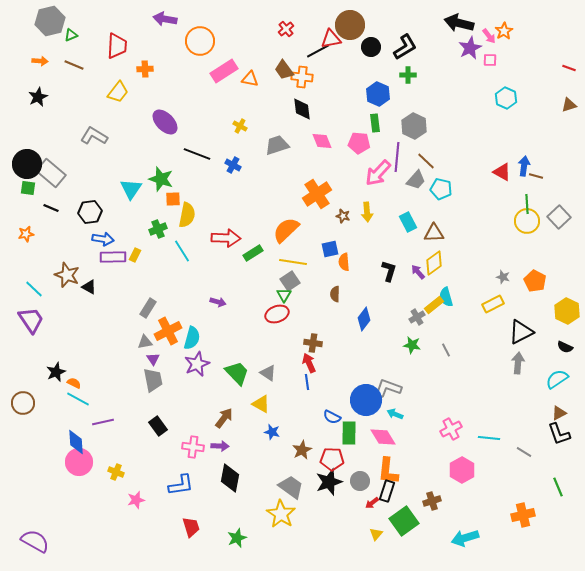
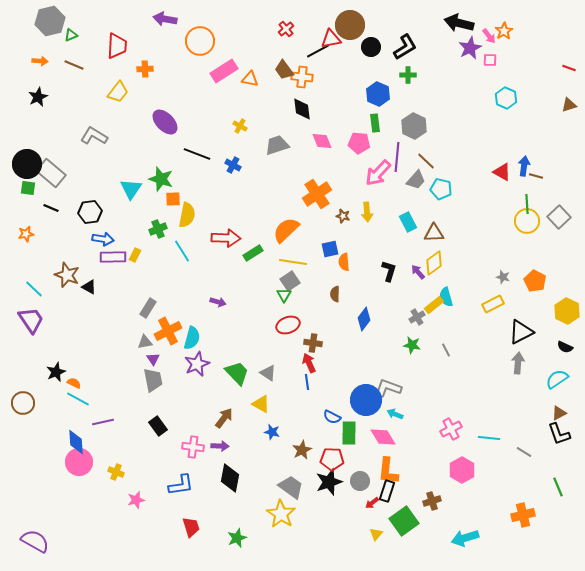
red ellipse at (277, 314): moved 11 px right, 11 px down
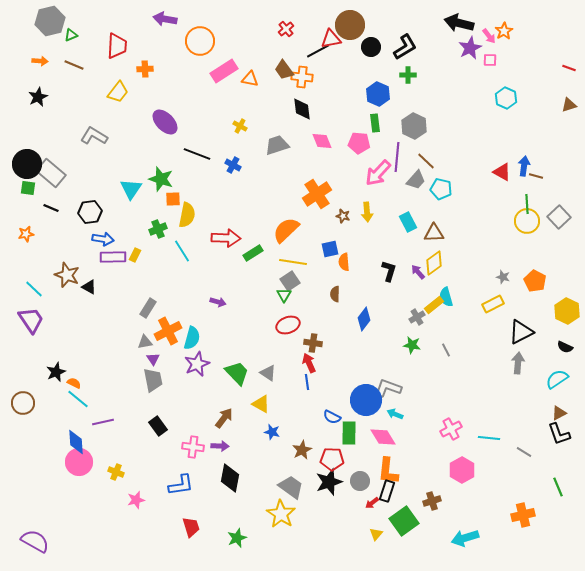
cyan line at (78, 399): rotated 10 degrees clockwise
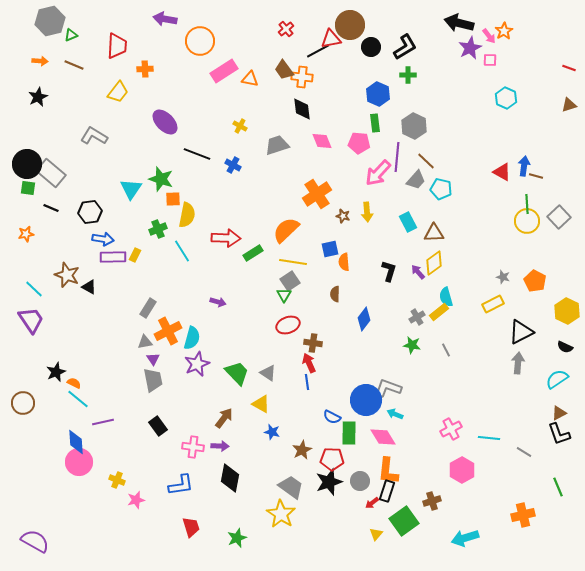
yellow rectangle at (434, 305): moved 5 px right, 7 px down
yellow cross at (116, 472): moved 1 px right, 8 px down
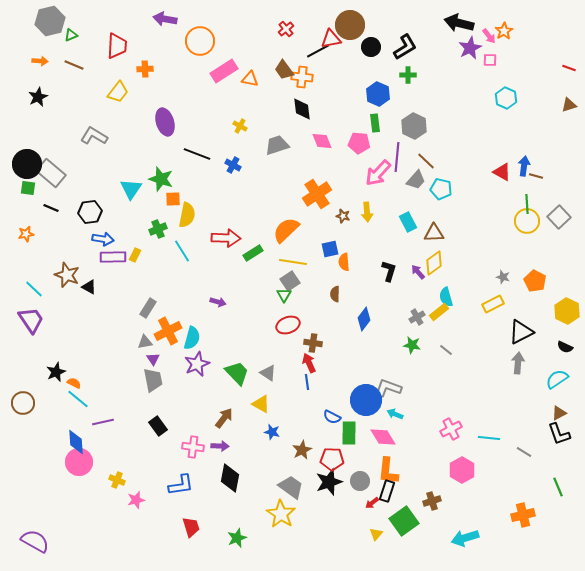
purple ellipse at (165, 122): rotated 28 degrees clockwise
gray line at (446, 350): rotated 24 degrees counterclockwise
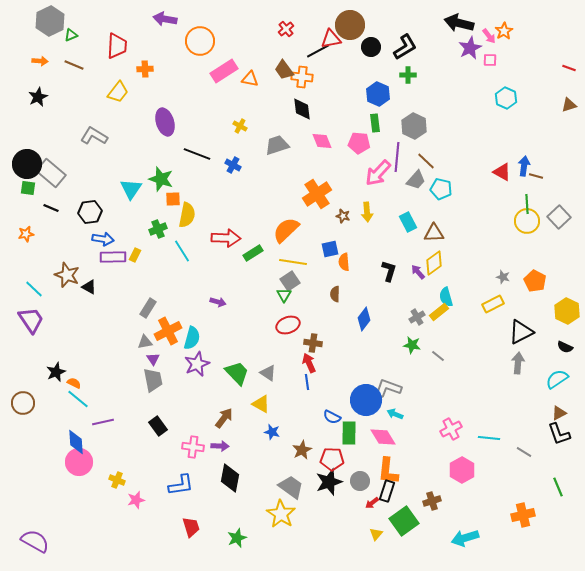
gray hexagon at (50, 21): rotated 12 degrees counterclockwise
gray line at (446, 350): moved 8 px left, 6 px down
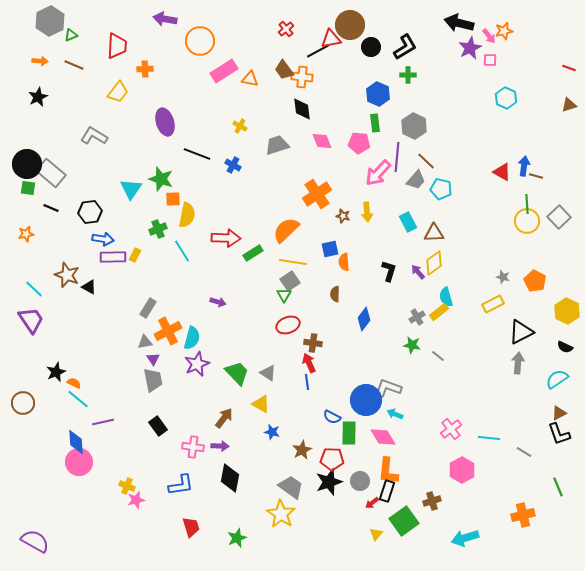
orange star at (504, 31): rotated 18 degrees clockwise
pink cross at (451, 429): rotated 10 degrees counterclockwise
yellow cross at (117, 480): moved 10 px right, 6 px down
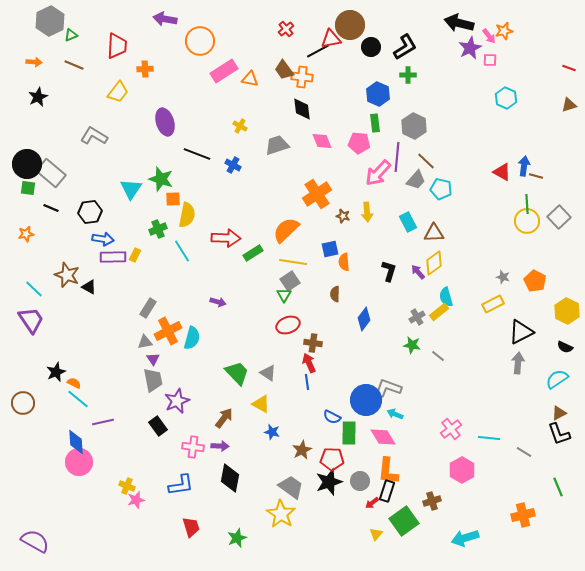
orange arrow at (40, 61): moved 6 px left, 1 px down
purple star at (197, 364): moved 20 px left, 37 px down
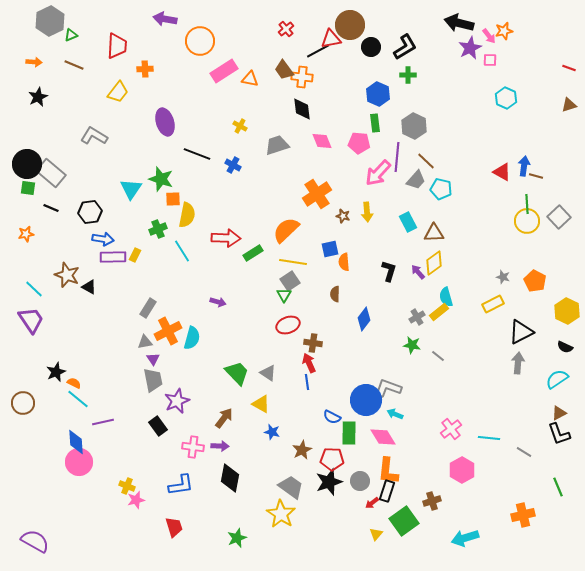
red trapezoid at (191, 527): moved 17 px left
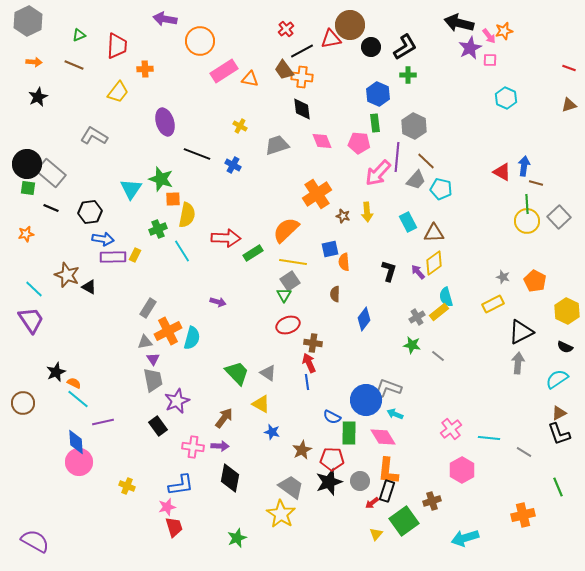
gray hexagon at (50, 21): moved 22 px left
green triangle at (71, 35): moved 8 px right
black line at (318, 51): moved 16 px left
brown line at (536, 176): moved 7 px down
pink star at (136, 500): moved 31 px right, 7 px down
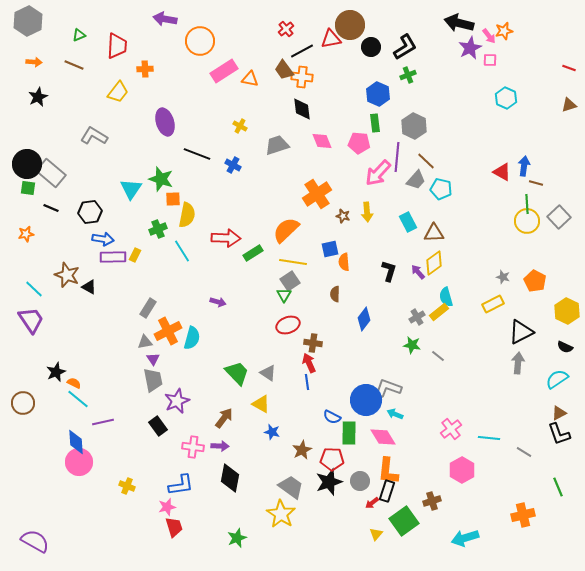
green cross at (408, 75): rotated 21 degrees counterclockwise
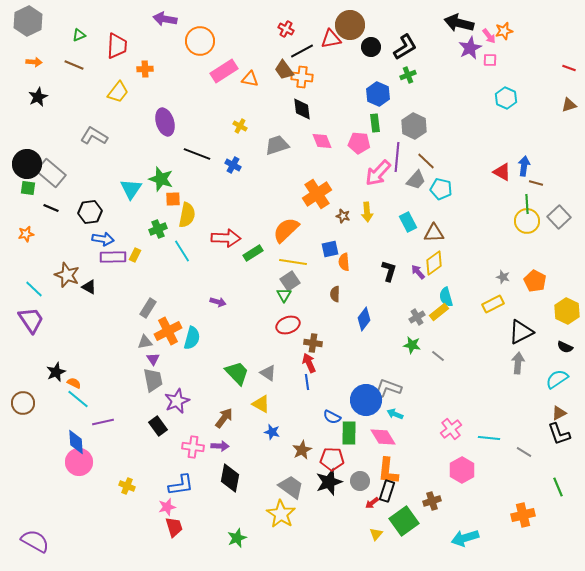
red cross at (286, 29): rotated 21 degrees counterclockwise
